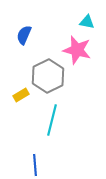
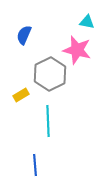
gray hexagon: moved 2 px right, 2 px up
cyan line: moved 4 px left, 1 px down; rotated 16 degrees counterclockwise
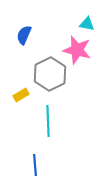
cyan triangle: moved 2 px down
